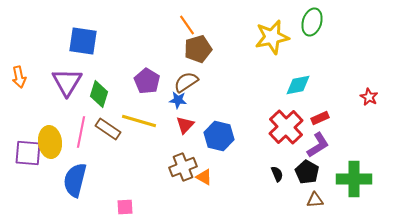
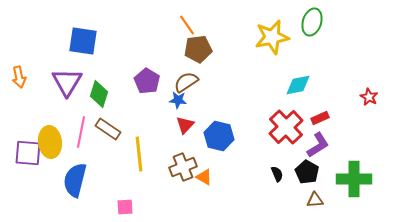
brown pentagon: rotated 8 degrees clockwise
yellow line: moved 33 px down; rotated 68 degrees clockwise
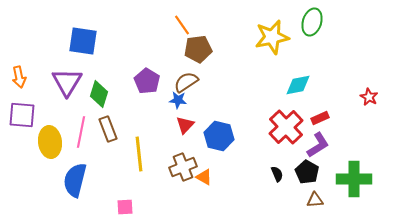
orange line: moved 5 px left
brown rectangle: rotated 35 degrees clockwise
purple square: moved 6 px left, 38 px up
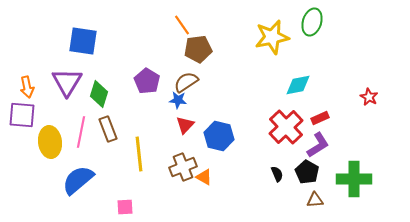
orange arrow: moved 8 px right, 10 px down
blue semicircle: moved 3 px right; rotated 36 degrees clockwise
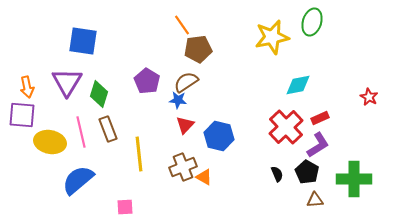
pink line: rotated 24 degrees counterclockwise
yellow ellipse: rotated 72 degrees counterclockwise
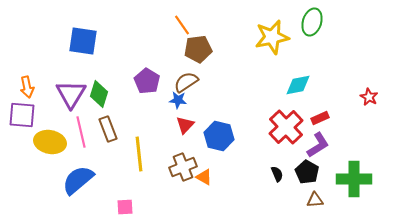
purple triangle: moved 4 px right, 12 px down
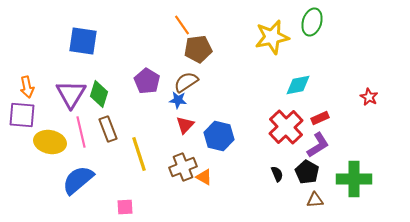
yellow line: rotated 12 degrees counterclockwise
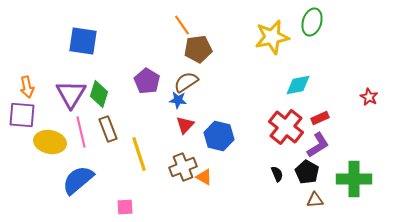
red cross: rotated 8 degrees counterclockwise
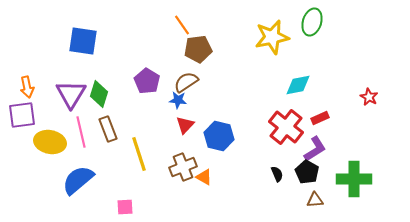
purple square: rotated 12 degrees counterclockwise
purple L-shape: moved 3 px left, 4 px down
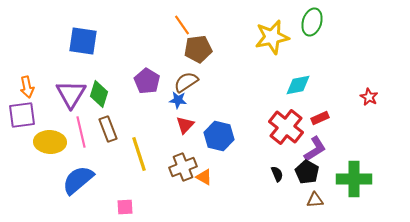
yellow ellipse: rotated 8 degrees counterclockwise
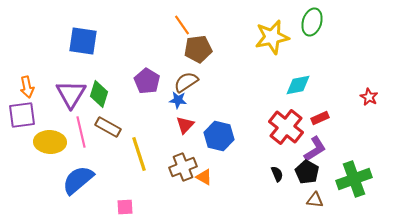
brown rectangle: moved 2 px up; rotated 40 degrees counterclockwise
green cross: rotated 20 degrees counterclockwise
brown triangle: rotated 12 degrees clockwise
